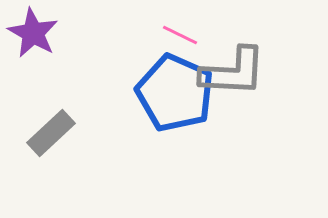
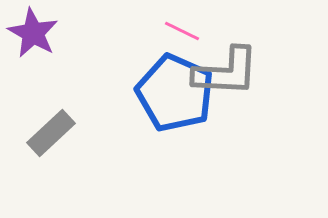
pink line: moved 2 px right, 4 px up
gray L-shape: moved 7 px left
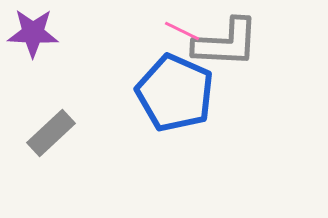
purple star: rotated 27 degrees counterclockwise
gray L-shape: moved 29 px up
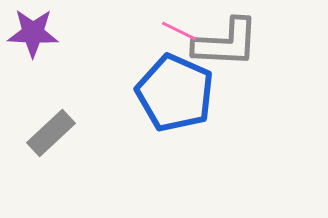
pink line: moved 3 px left
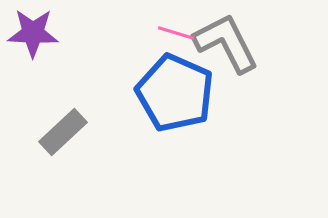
pink line: moved 3 px left, 2 px down; rotated 9 degrees counterclockwise
gray L-shape: rotated 120 degrees counterclockwise
gray rectangle: moved 12 px right, 1 px up
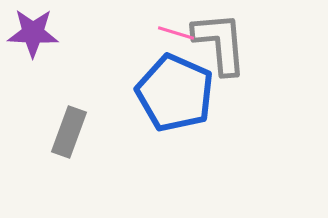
gray L-shape: moved 6 px left; rotated 22 degrees clockwise
gray rectangle: moved 6 px right; rotated 27 degrees counterclockwise
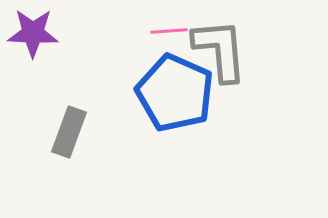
pink line: moved 7 px left, 2 px up; rotated 21 degrees counterclockwise
gray L-shape: moved 7 px down
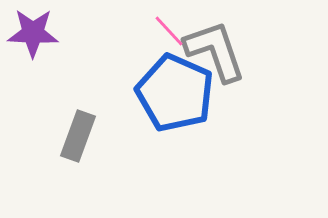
pink line: rotated 51 degrees clockwise
gray L-shape: moved 5 px left, 1 px down; rotated 14 degrees counterclockwise
gray rectangle: moved 9 px right, 4 px down
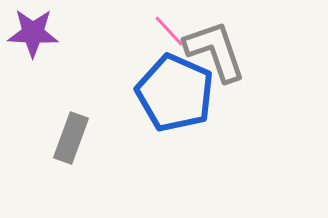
gray rectangle: moved 7 px left, 2 px down
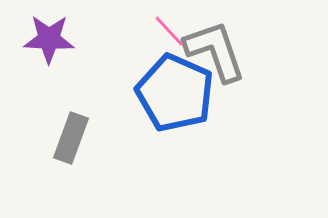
purple star: moved 16 px right, 6 px down
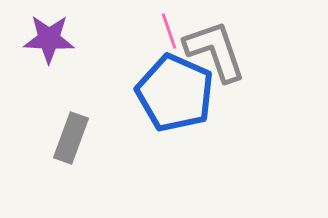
pink line: rotated 24 degrees clockwise
